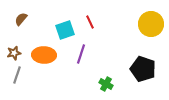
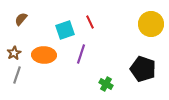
brown star: rotated 16 degrees counterclockwise
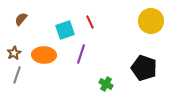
yellow circle: moved 3 px up
black pentagon: moved 1 px right, 1 px up
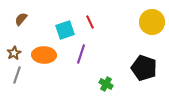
yellow circle: moved 1 px right, 1 px down
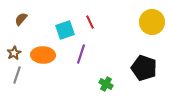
orange ellipse: moved 1 px left
